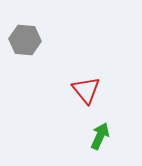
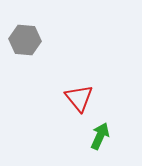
red triangle: moved 7 px left, 8 px down
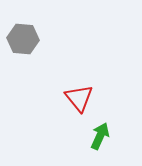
gray hexagon: moved 2 px left, 1 px up
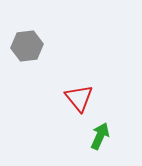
gray hexagon: moved 4 px right, 7 px down; rotated 12 degrees counterclockwise
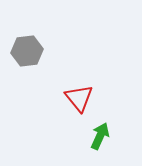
gray hexagon: moved 5 px down
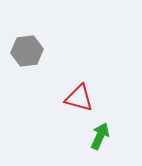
red triangle: rotated 36 degrees counterclockwise
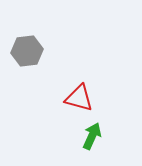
green arrow: moved 8 px left
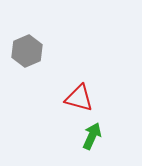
gray hexagon: rotated 16 degrees counterclockwise
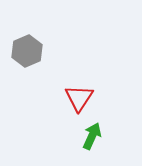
red triangle: rotated 48 degrees clockwise
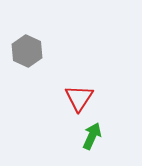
gray hexagon: rotated 12 degrees counterclockwise
